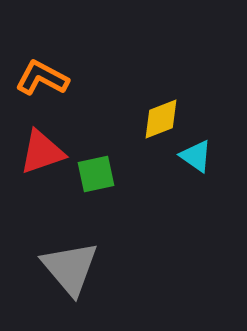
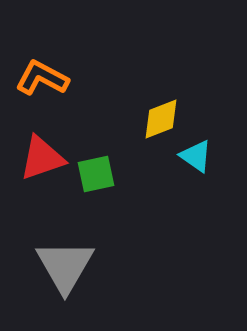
red triangle: moved 6 px down
gray triangle: moved 5 px left, 2 px up; rotated 10 degrees clockwise
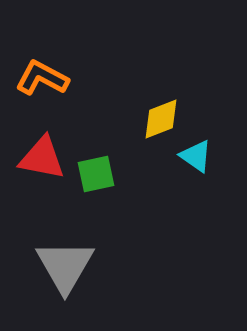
red triangle: rotated 30 degrees clockwise
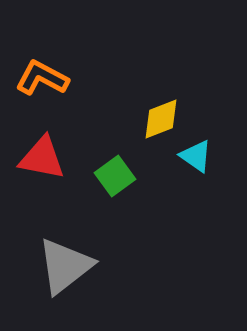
green square: moved 19 px right, 2 px down; rotated 24 degrees counterclockwise
gray triangle: rotated 22 degrees clockwise
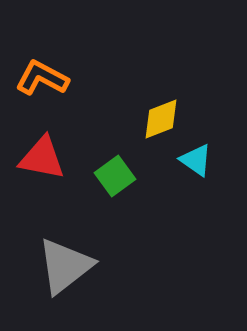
cyan triangle: moved 4 px down
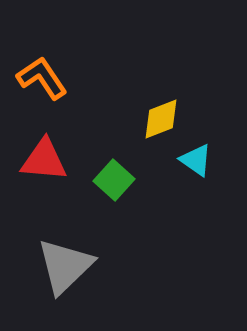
orange L-shape: rotated 28 degrees clockwise
red triangle: moved 2 px right, 2 px down; rotated 6 degrees counterclockwise
green square: moved 1 px left, 4 px down; rotated 12 degrees counterclockwise
gray triangle: rotated 6 degrees counterclockwise
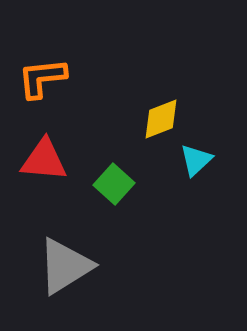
orange L-shape: rotated 62 degrees counterclockwise
cyan triangle: rotated 42 degrees clockwise
green square: moved 4 px down
gray triangle: rotated 12 degrees clockwise
